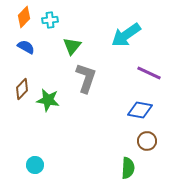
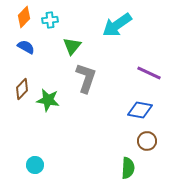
cyan arrow: moved 9 px left, 10 px up
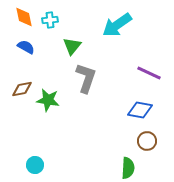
orange diamond: rotated 55 degrees counterclockwise
brown diamond: rotated 35 degrees clockwise
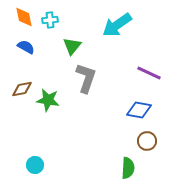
blue diamond: moved 1 px left
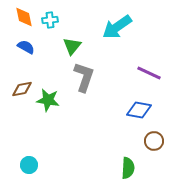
cyan arrow: moved 2 px down
gray L-shape: moved 2 px left, 1 px up
brown circle: moved 7 px right
cyan circle: moved 6 px left
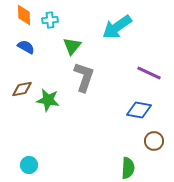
orange diamond: moved 2 px up; rotated 10 degrees clockwise
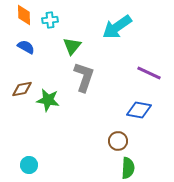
brown circle: moved 36 px left
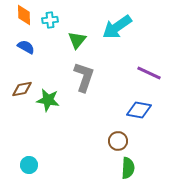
green triangle: moved 5 px right, 6 px up
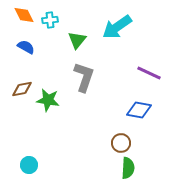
orange diamond: rotated 25 degrees counterclockwise
brown circle: moved 3 px right, 2 px down
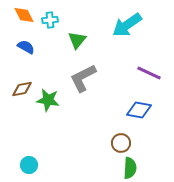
cyan arrow: moved 10 px right, 2 px up
gray L-shape: moved 1 px left, 1 px down; rotated 136 degrees counterclockwise
green semicircle: moved 2 px right
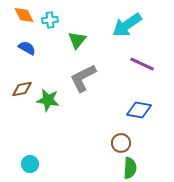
blue semicircle: moved 1 px right, 1 px down
purple line: moved 7 px left, 9 px up
cyan circle: moved 1 px right, 1 px up
